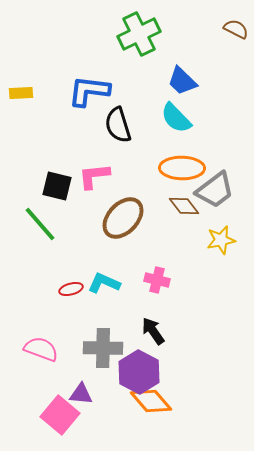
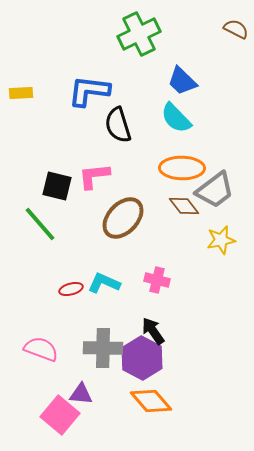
purple hexagon: moved 3 px right, 14 px up
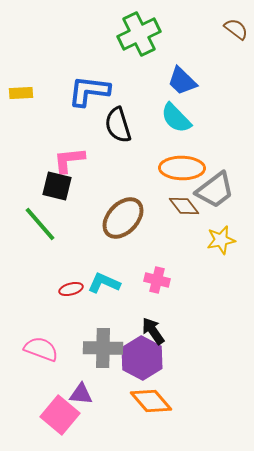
brown semicircle: rotated 10 degrees clockwise
pink L-shape: moved 25 px left, 16 px up
